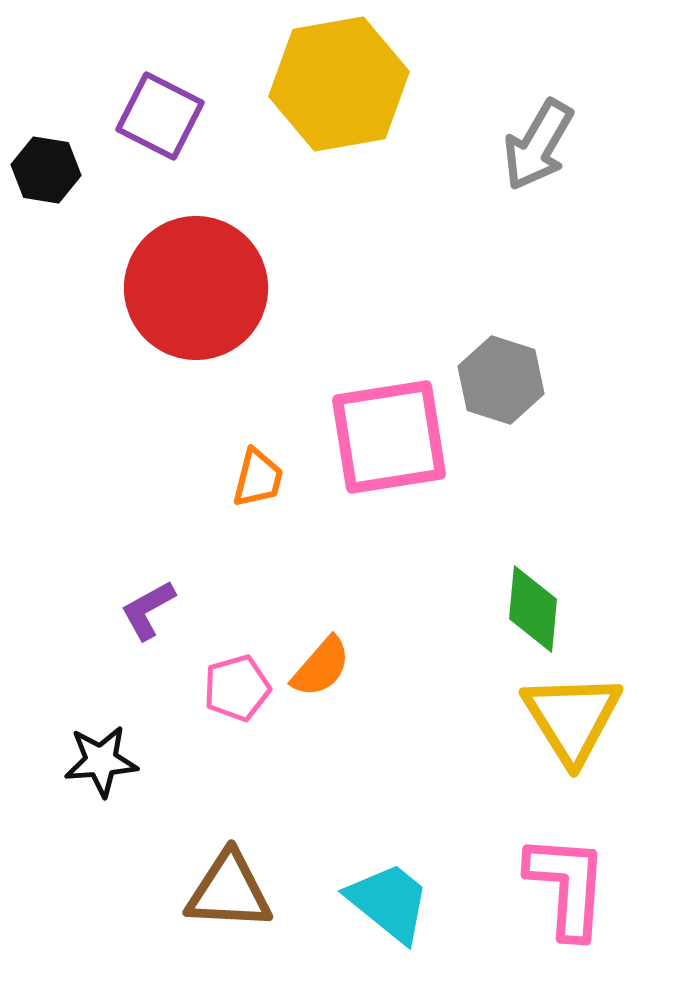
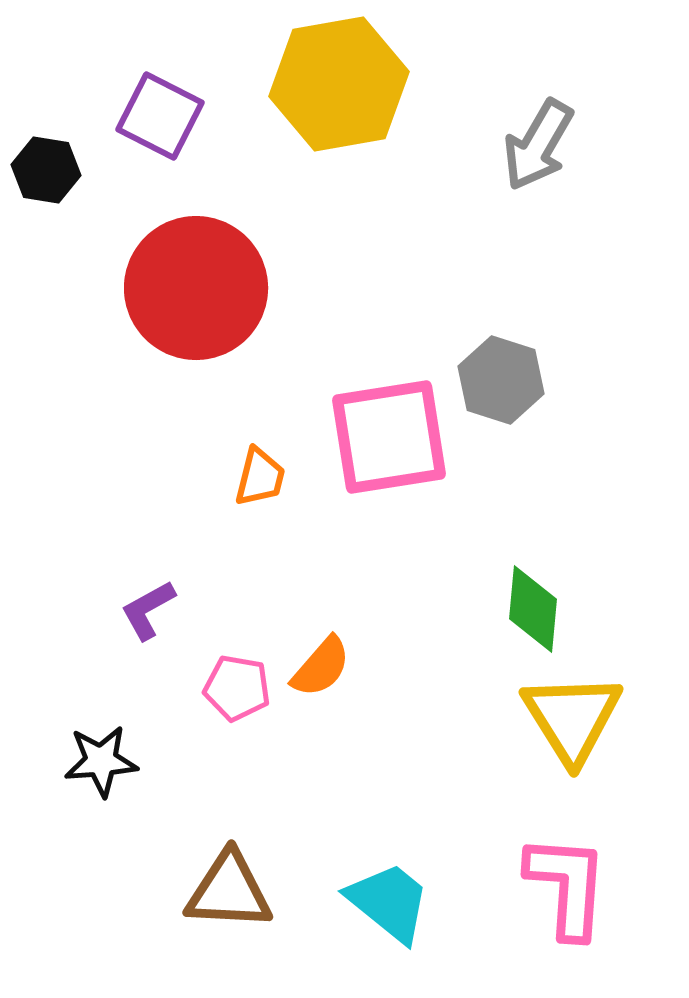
orange trapezoid: moved 2 px right, 1 px up
pink pentagon: rotated 26 degrees clockwise
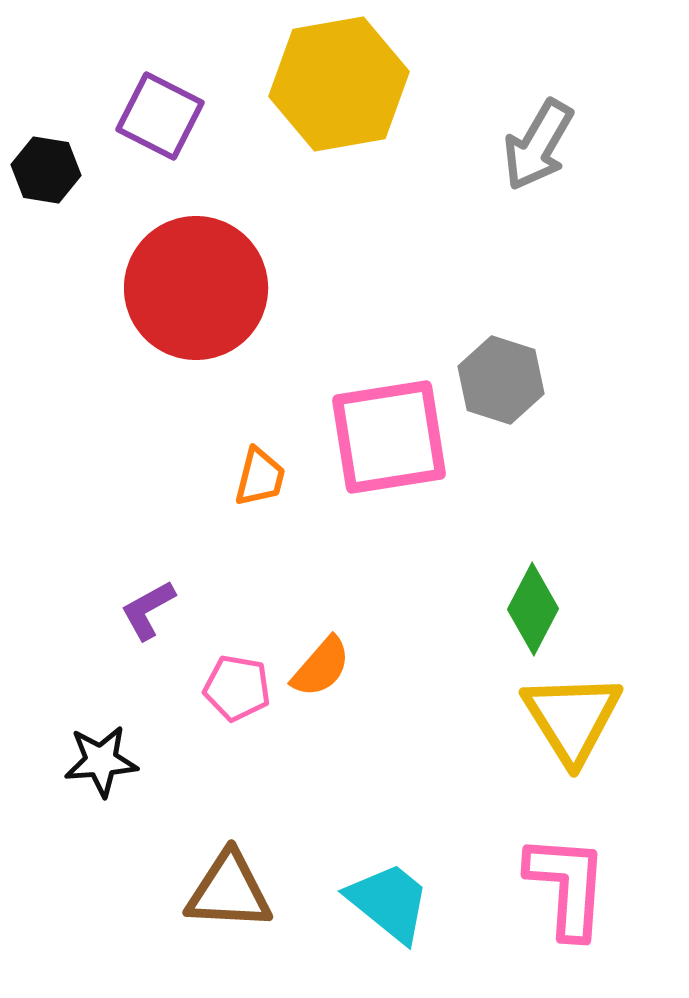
green diamond: rotated 22 degrees clockwise
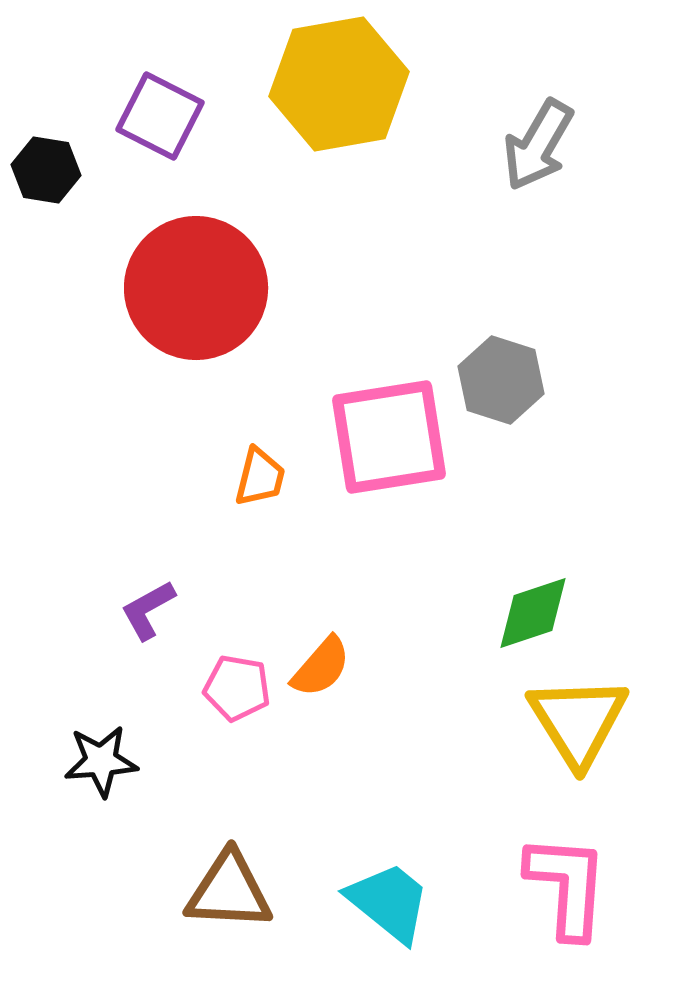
green diamond: moved 4 px down; rotated 44 degrees clockwise
yellow triangle: moved 6 px right, 3 px down
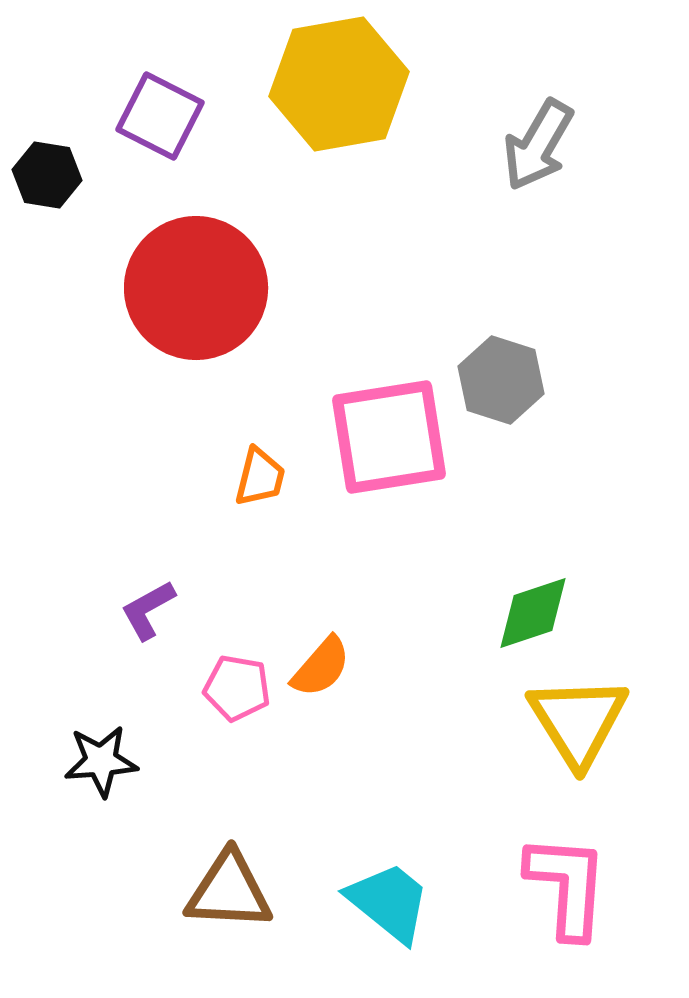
black hexagon: moved 1 px right, 5 px down
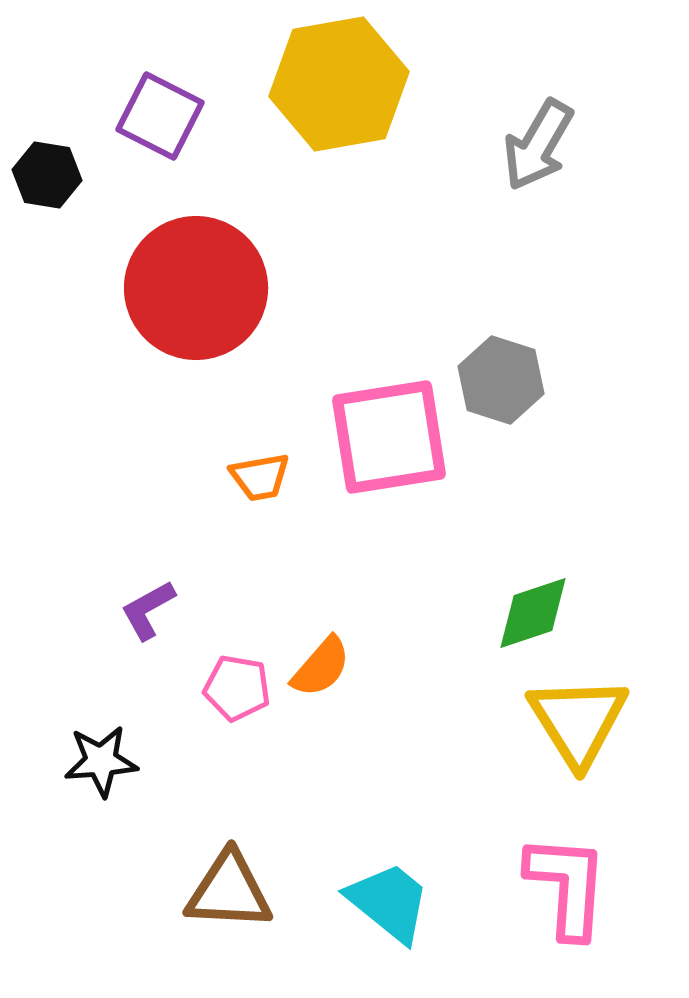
orange trapezoid: rotated 66 degrees clockwise
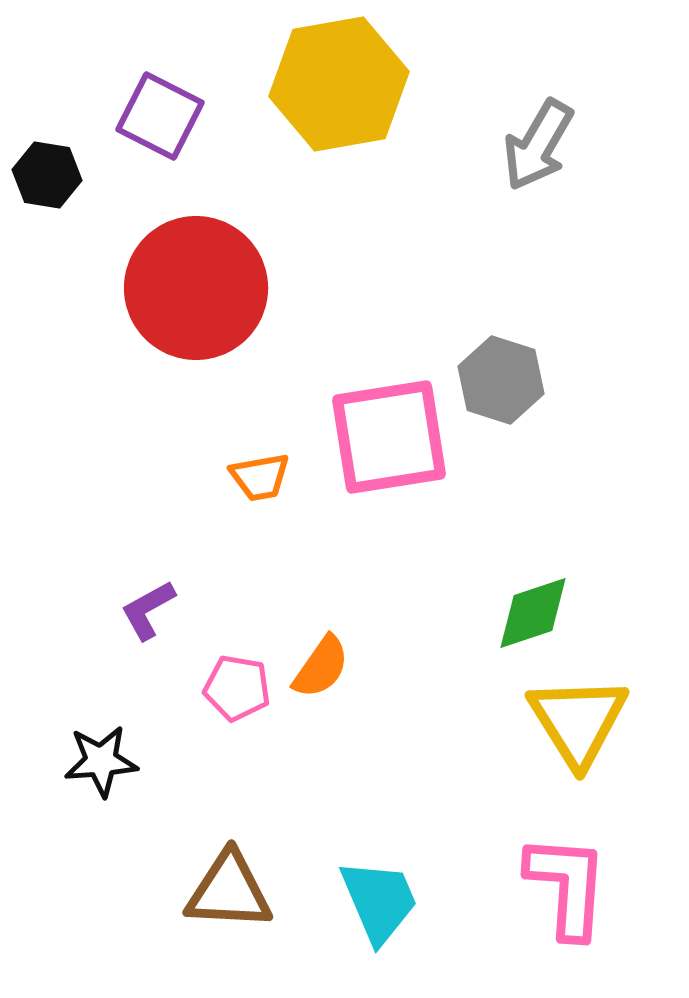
orange semicircle: rotated 6 degrees counterclockwise
cyan trapezoid: moved 10 px left, 1 px up; rotated 28 degrees clockwise
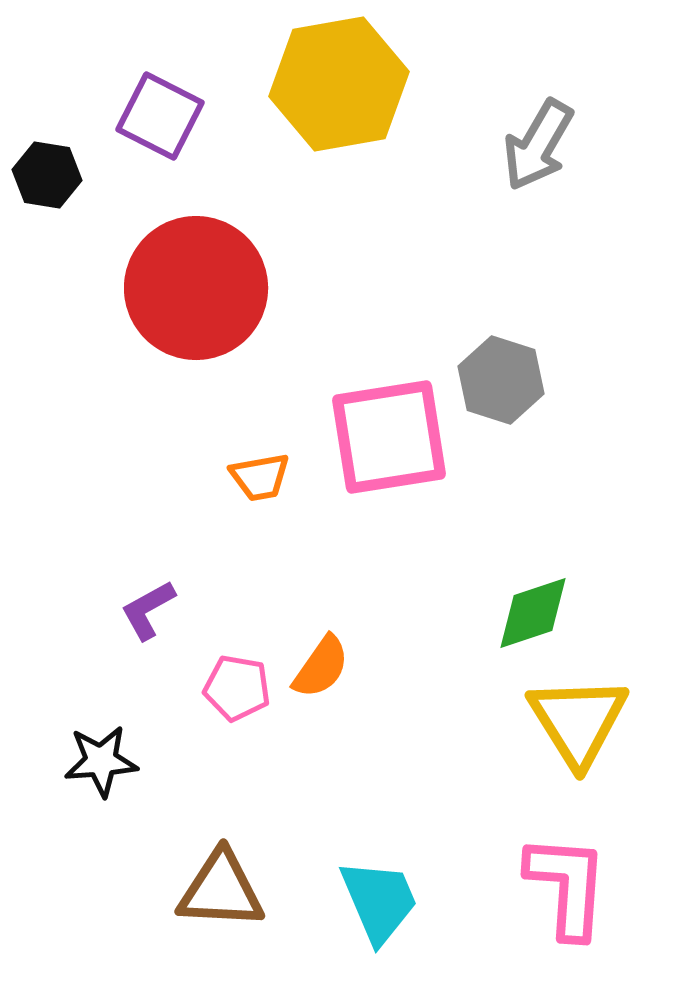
brown triangle: moved 8 px left, 1 px up
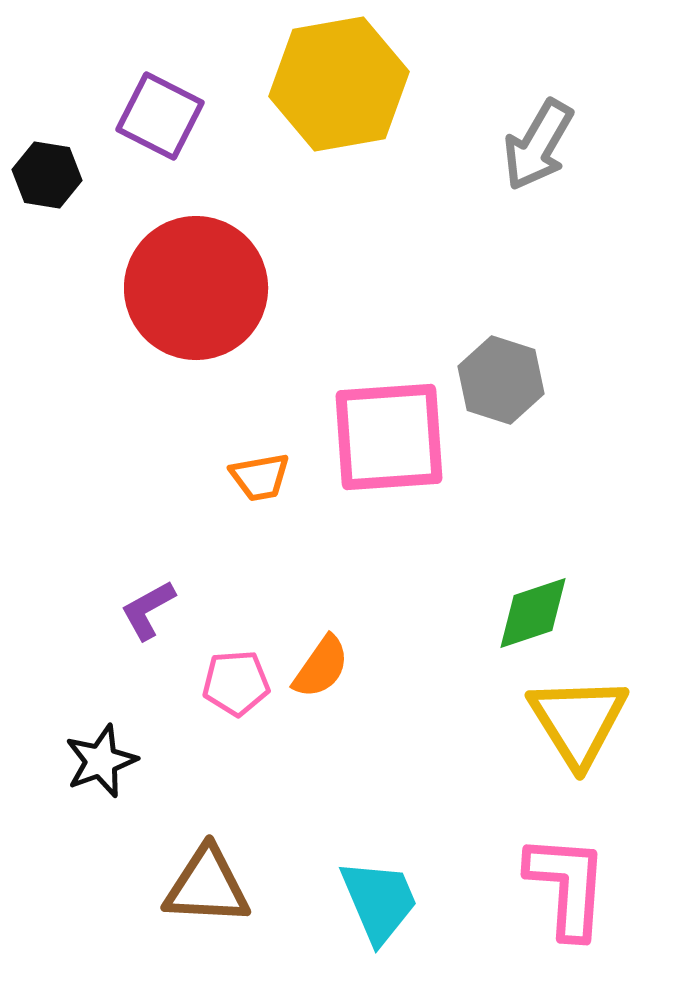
pink square: rotated 5 degrees clockwise
pink pentagon: moved 1 px left, 5 px up; rotated 14 degrees counterclockwise
black star: rotated 16 degrees counterclockwise
brown triangle: moved 14 px left, 4 px up
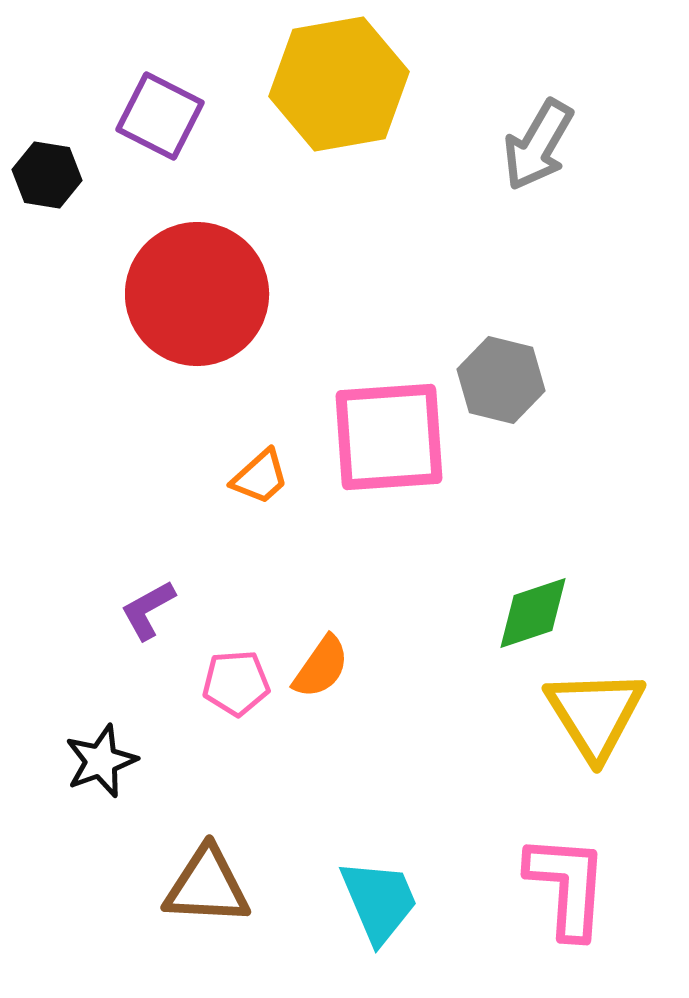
red circle: moved 1 px right, 6 px down
gray hexagon: rotated 4 degrees counterclockwise
orange trapezoid: rotated 32 degrees counterclockwise
yellow triangle: moved 17 px right, 7 px up
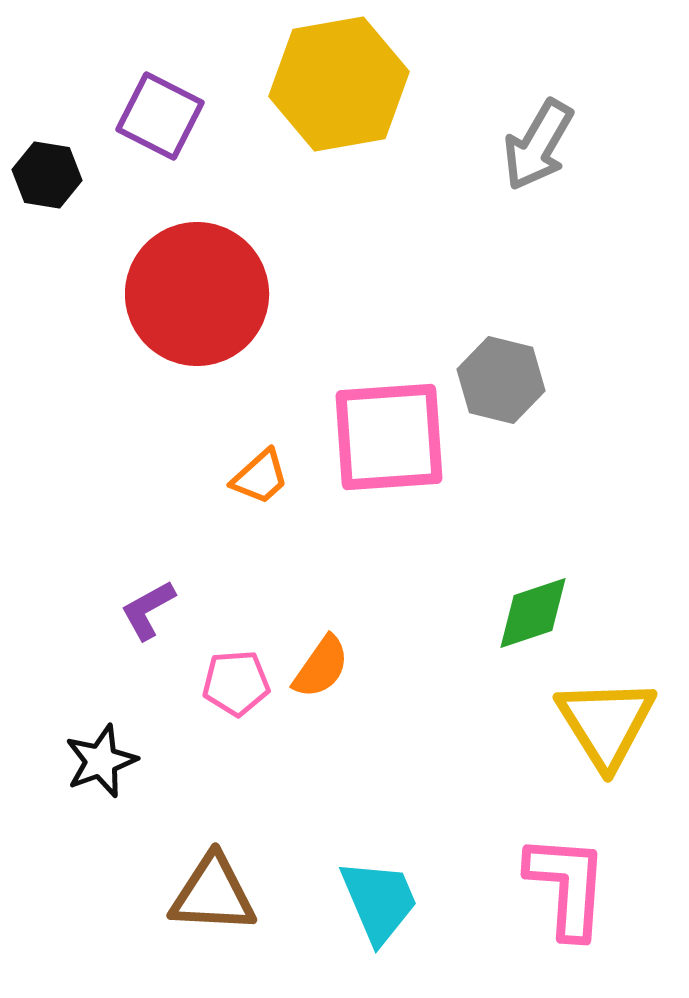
yellow triangle: moved 11 px right, 9 px down
brown triangle: moved 6 px right, 8 px down
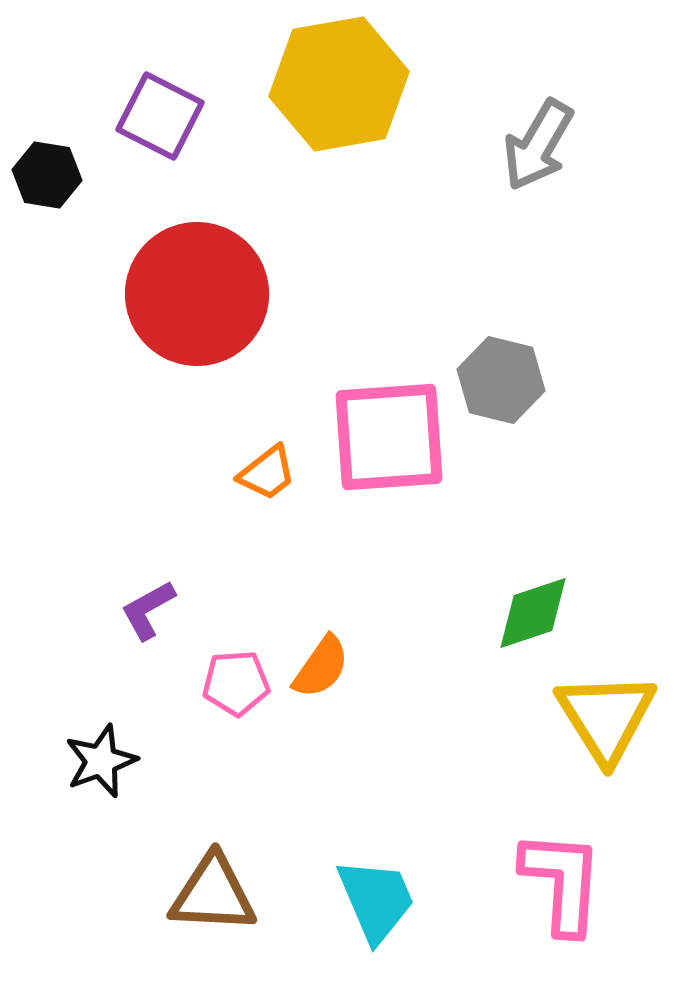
orange trapezoid: moved 7 px right, 4 px up; rotated 4 degrees clockwise
yellow triangle: moved 6 px up
pink L-shape: moved 5 px left, 4 px up
cyan trapezoid: moved 3 px left, 1 px up
